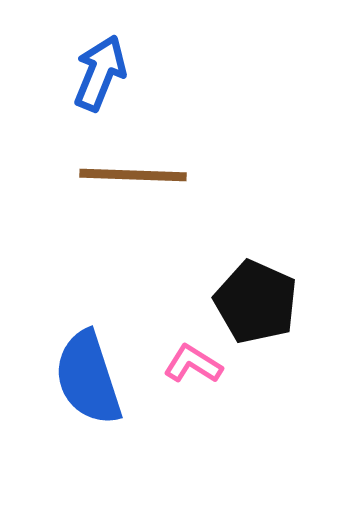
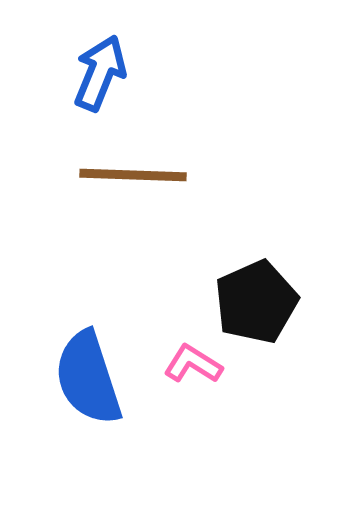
black pentagon: rotated 24 degrees clockwise
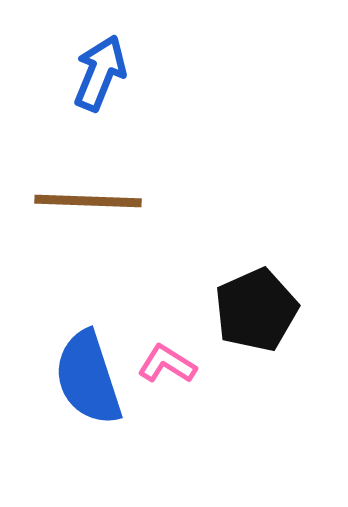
brown line: moved 45 px left, 26 px down
black pentagon: moved 8 px down
pink L-shape: moved 26 px left
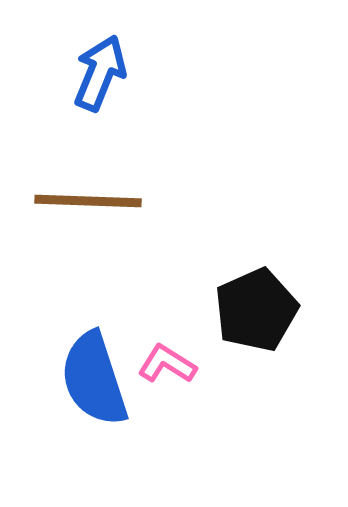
blue semicircle: moved 6 px right, 1 px down
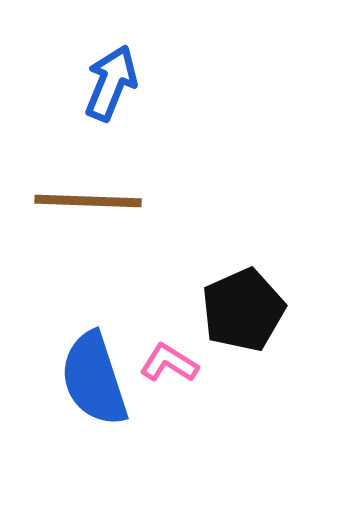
blue arrow: moved 11 px right, 10 px down
black pentagon: moved 13 px left
pink L-shape: moved 2 px right, 1 px up
